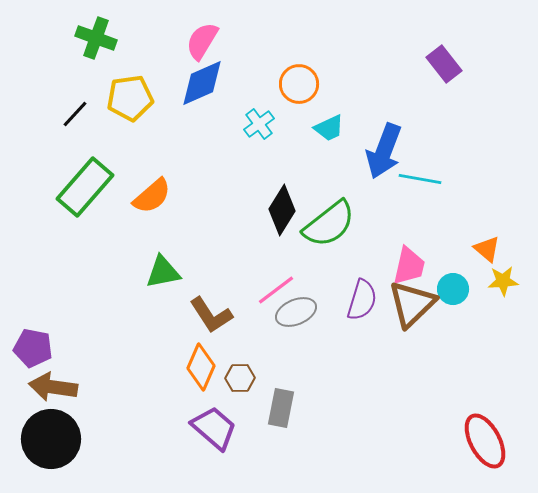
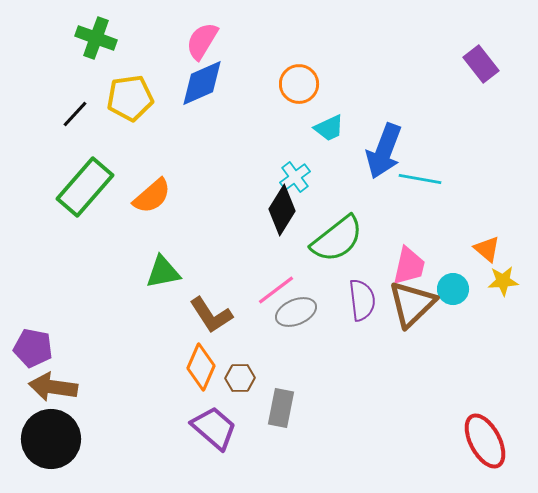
purple rectangle: moved 37 px right
cyan cross: moved 36 px right, 53 px down
green semicircle: moved 8 px right, 15 px down
purple semicircle: rotated 24 degrees counterclockwise
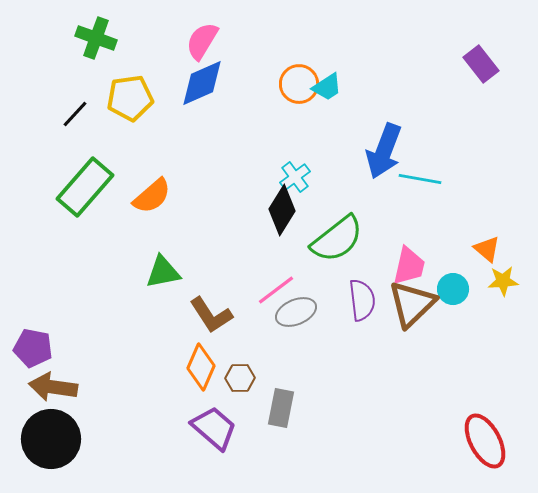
cyan trapezoid: moved 2 px left, 41 px up; rotated 8 degrees counterclockwise
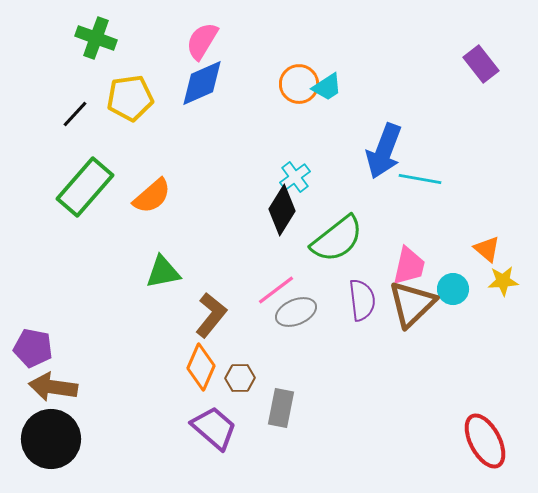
brown L-shape: rotated 108 degrees counterclockwise
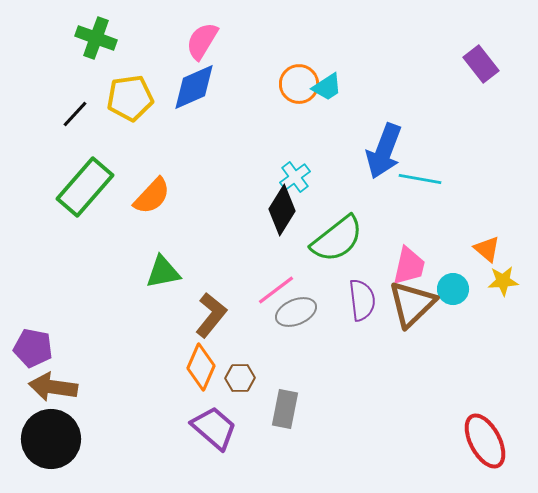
blue diamond: moved 8 px left, 4 px down
orange semicircle: rotated 6 degrees counterclockwise
gray rectangle: moved 4 px right, 1 px down
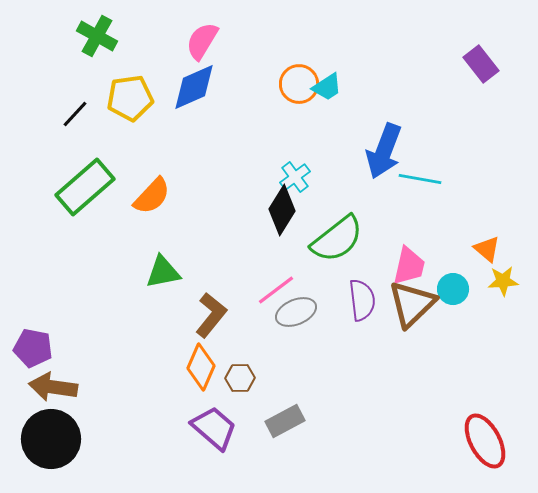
green cross: moved 1 px right, 2 px up; rotated 9 degrees clockwise
green rectangle: rotated 8 degrees clockwise
gray rectangle: moved 12 px down; rotated 51 degrees clockwise
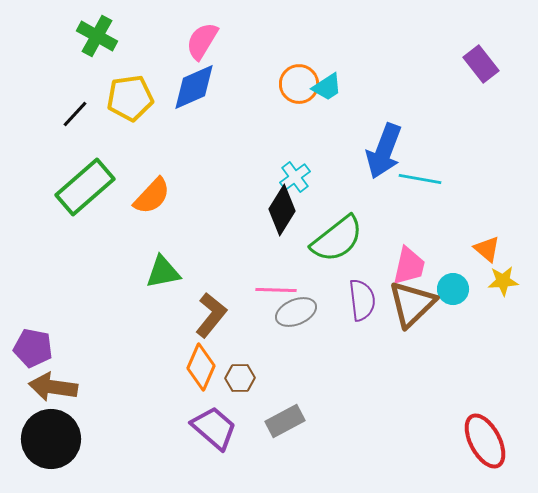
pink line: rotated 39 degrees clockwise
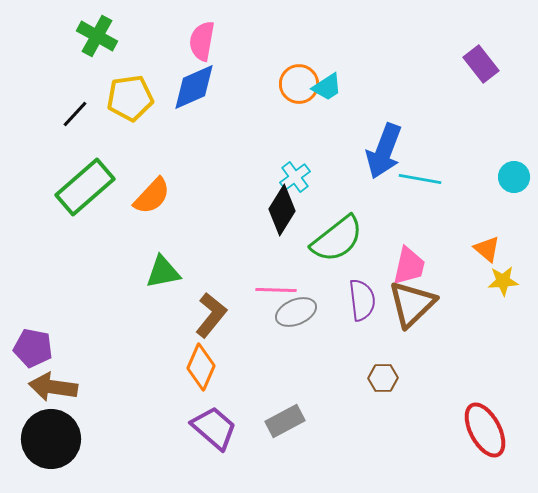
pink semicircle: rotated 21 degrees counterclockwise
cyan circle: moved 61 px right, 112 px up
brown hexagon: moved 143 px right
red ellipse: moved 11 px up
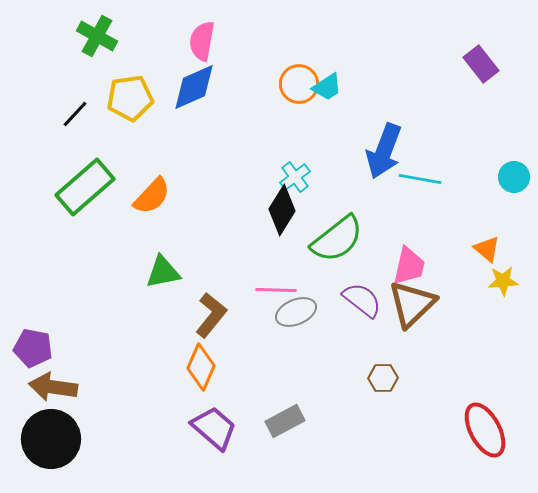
purple semicircle: rotated 45 degrees counterclockwise
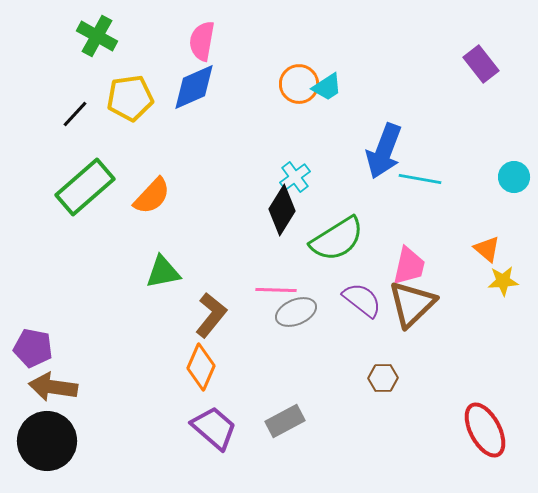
green semicircle: rotated 6 degrees clockwise
black circle: moved 4 px left, 2 px down
